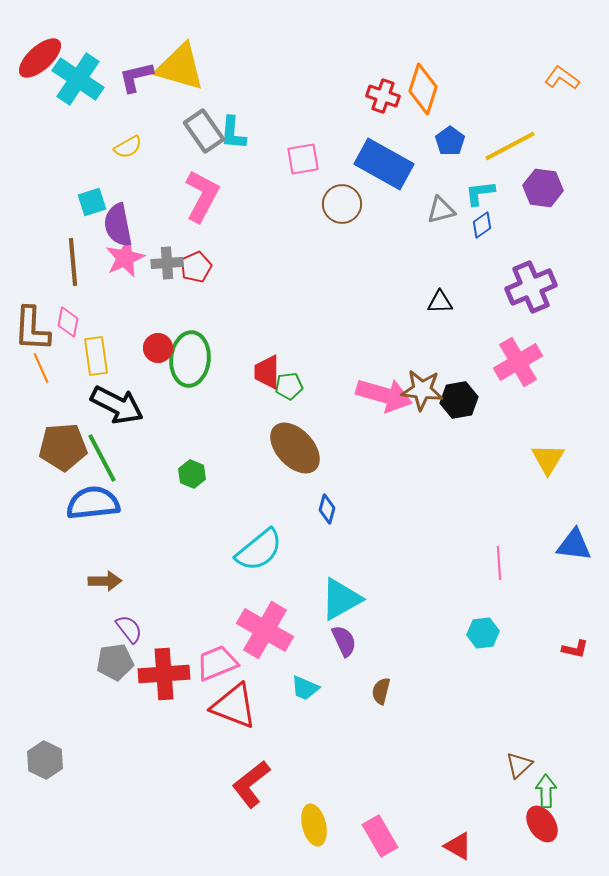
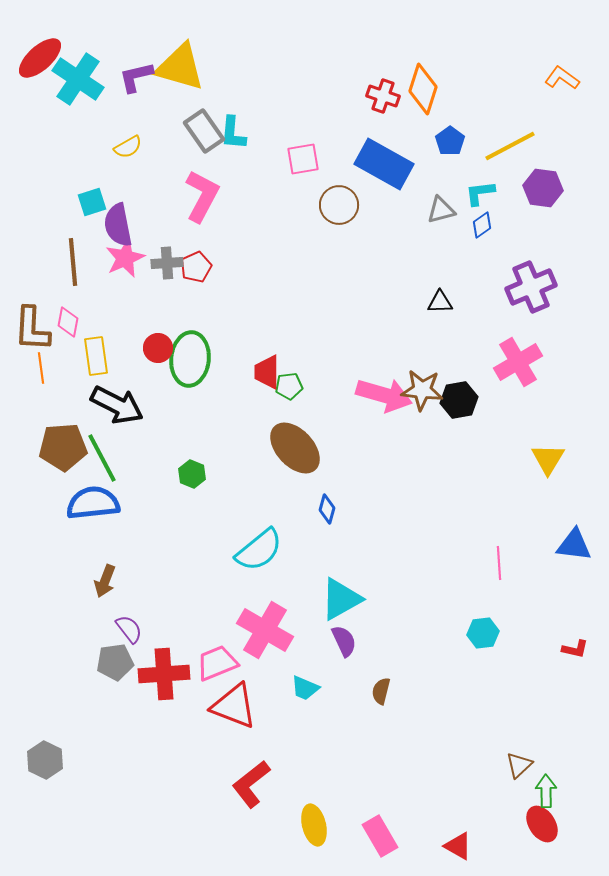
brown circle at (342, 204): moved 3 px left, 1 px down
orange line at (41, 368): rotated 16 degrees clockwise
brown arrow at (105, 581): rotated 112 degrees clockwise
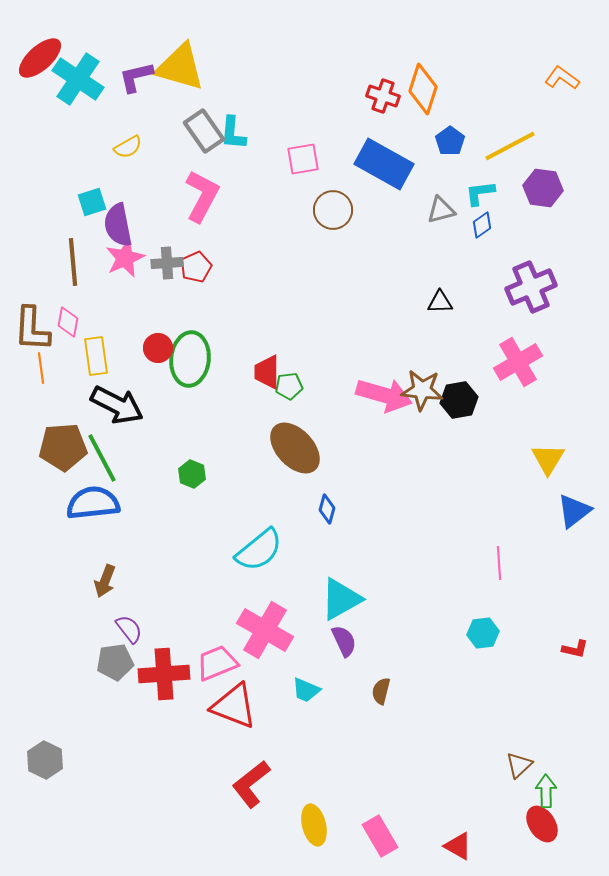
brown circle at (339, 205): moved 6 px left, 5 px down
blue triangle at (574, 545): moved 34 px up; rotated 45 degrees counterclockwise
cyan trapezoid at (305, 688): moved 1 px right, 2 px down
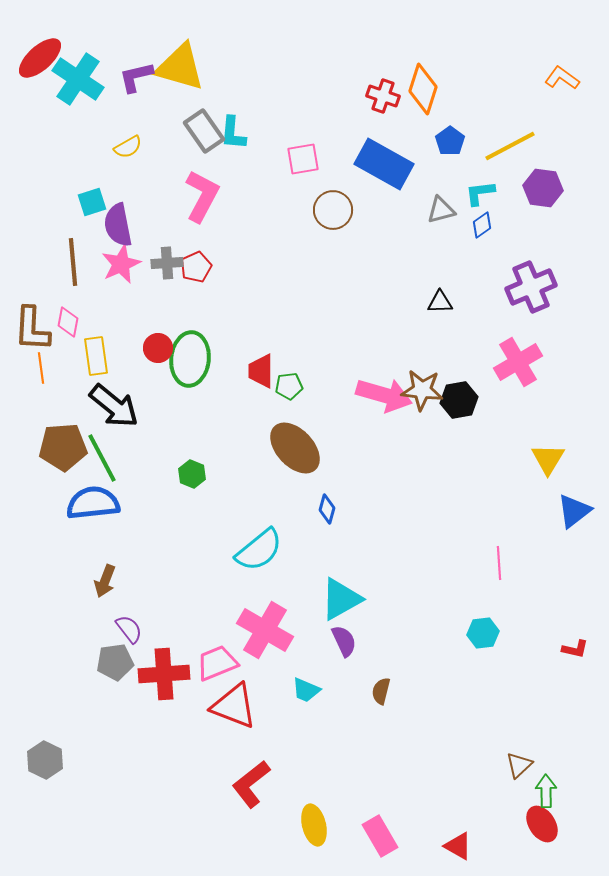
pink star at (125, 258): moved 4 px left, 6 px down
red trapezoid at (267, 372): moved 6 px left, 1 px up
black arrow at (117, 405): moved 3 px left, 1 px down; rotated 12 degrees clockwise
